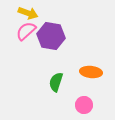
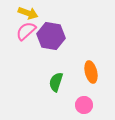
orange ellipse: rotated 70 degrees clockwise
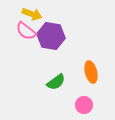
yellow arrow: moved 4 px right, 1 px down
pink semicircle: rotated 100 degrees counterclockwise
green semicircle: rotated 144 degrees counterclockwise
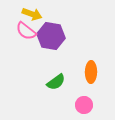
orange ellipse: rotated 15 degrees clockwise
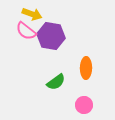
orange ellipse: moved 5 px left, 4 px up
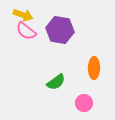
yellow arrow: moved 9 px left, 1 px down
purple hexagon: moved 9 px right, 6 px up
orange ellipse: moved 8 px right
pink circle: moved 2 px up
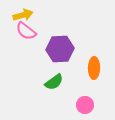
yellow arrow: rotated 36 degrees counterclockwise
purple hexagon: moved 19 px down; rotated 12 degrees counterclockwise
green semicircle: moved 2 px left
pink circle: moved 1 px right, 2 px down
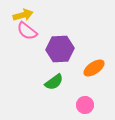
pink semicircle: moved 1 px right
orange ellipse: rotated 55 degrees clockwise
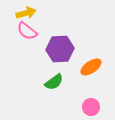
yellow arrow: moved 3 px right, 2 px up
orange ellipse: moved 3 px left, 1 px up
pink circle: moved 6 px right, 2 px down
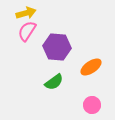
pink semicircle: rotated 85 degrees clockwise
purple hexagon: moved 3 px left, 2 px up; rotated 8 degrees clockwise
pink circle: moved 1 px right, 2 px up
